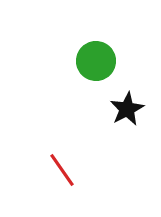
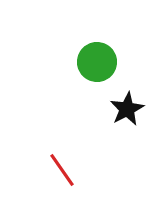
green circle: moved 1 px right, 1 px down
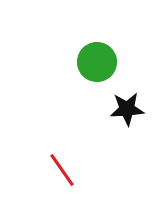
black star: rotated 24 degrees clockwise
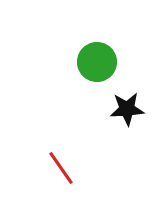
red line: moved 1 px left, 2 px up
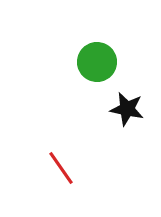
black star: rotated 16 degrees clockwise
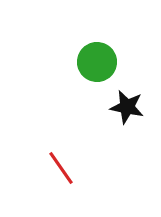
black star: moved 2 px up
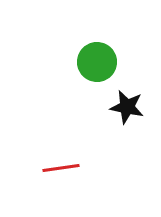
red line: rotated 63 degrees counterclockwise
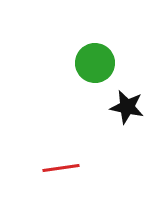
green circle: moved 2 px left, 1 px down
